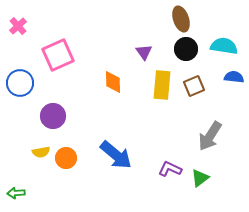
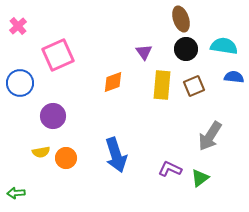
orange diamond: rotated 70 degrees clockwise
blue arrow: rotated 32 degrees clockwise
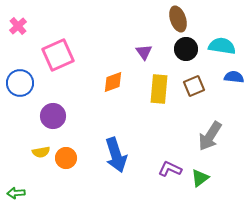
brown ellipse: moved 3 px left
cyan semicircle: moved 2 px left
yellow rectangle: moved 3 px left, 4 px down
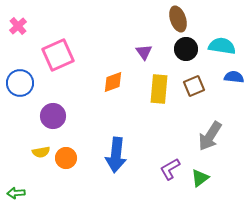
blue arrow: rotated 24 degrees clockwise
purple L-shape: rotated 55 degrees counterclockwise
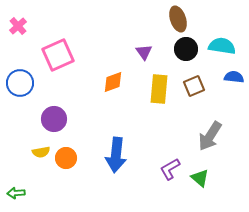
purple circle: moved 1 px right, 3 px down
green triangle: rotated 42 degrees counterclockwise
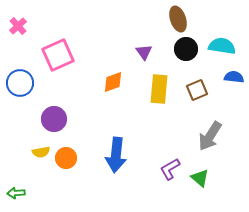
brown square: moved 3 px right, 4 px down
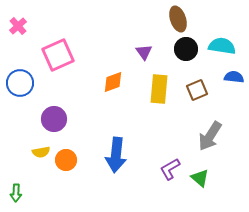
orange circle: moved 2 px down
green arrow: rotated 84 degrees counterclockwise
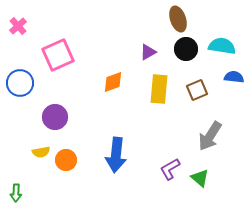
purple triangle: moved 4 px right; rotated 36 degrees clockwise
purple circle: moved 1 px right, 2 px up
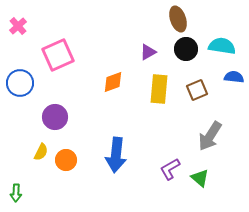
yellow semicircle: rotated 54 degrees counterclockwise
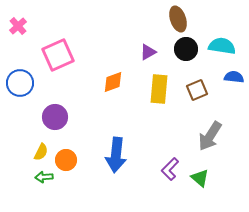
purple L-shape: rotated 15 degrees counterclockwise
green arrow: moved 28 px right, 16 px up; rotated 84 degrees clockwise
